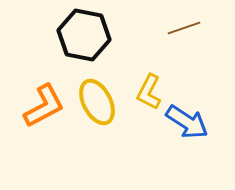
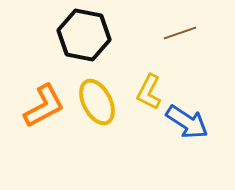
brown line: moved 4 px left, 5 px down
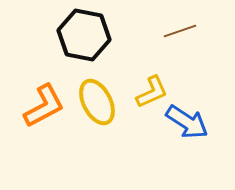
brown line: moved 2 px up
yellow L-shape: moved 3 px right; rotated 141 degrees counterclockwise
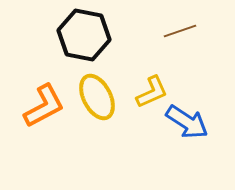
yellow ellipse: moved 5 px up
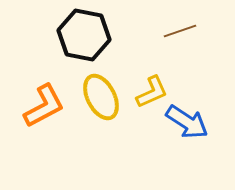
yellow ellipse: moved 4 px right
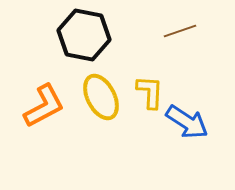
yellow L-shape: moved 2 px left; rotated 63 degrees counterclockwise
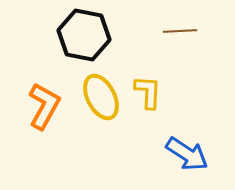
brown line: rotated 16 degrees clockwise
yellow L-shape: moved 2 px left
orange L-shape: rotated 33 degrees counterclockwise
blue arrow: moved 32 px down
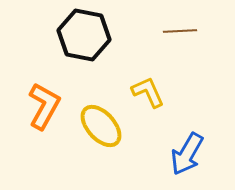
yellow L-shape: rotated 27 degrees counterclockwise
yellow ellipse: moved 29 px down; rotated 15 degrees counterclockwise
blue arrow: rotated 87 degrees clockwise
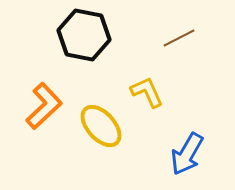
brown line: moved 1 px left, 7 px down; rotated 24 degrees counterclockwise
yellow L-shape: moved 1 px left
orange L-shape: rotated 18 degrees clockwise
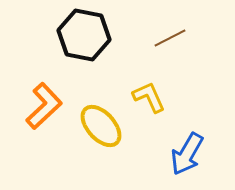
brown line: moved 9 px left
yellow L-shape: moved 2 px right, 5 px down
